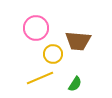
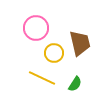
brown trapezoid: moved 2 px right, 2 px down; rotated 108 degrees counterclockwise
yellow circle: moved 1 px right, 1 px up
yellow line: moved 2 px right; rotated 48 degrees clockwise
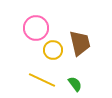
yellow circle: moved 1 px left, 3 px up
yellow line: moved 2 px down
green semicircle: rotated 70 degrees counterclockwise
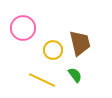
pink circle: moved 13 px left
green semicircle: moved 9 px up
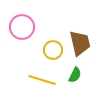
pink circle: moved 1 px left, 1 px up
green semicircle: rotated 63 degrees clockwise
yellow line: rotated 8 degrees counterclockwise
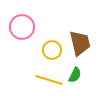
yellow circle: moved 1 px left
yellow line: moved 7 px right
